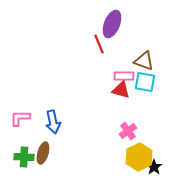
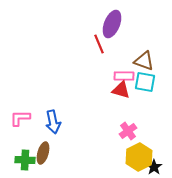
green cross: moved 1 px right, 3 px down
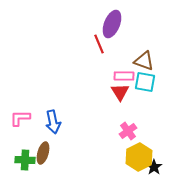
red triangle: moved 1 px left, 2 px down; rotated 42 degrees clockwise
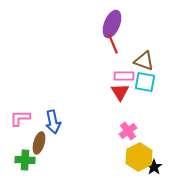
red line: moved 14 px right
brown ellipse: moved 4 px left, 10 px up
